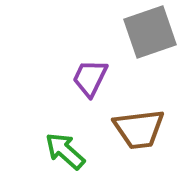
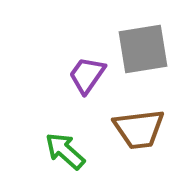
gray square: moved 7 px left, 17 px down; rotated 10 degrees clockwise
purple trapezoid: moved 3 px left, 3 px up; rotated 9 degrees clockwise
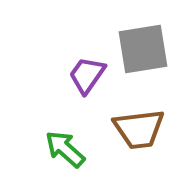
green arrow: moved 2 px up
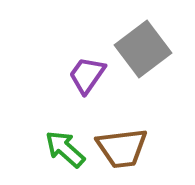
gray square: rotated 28 degrees counterclockwise
brown trapezoid: moved 17 px left, 19 px down
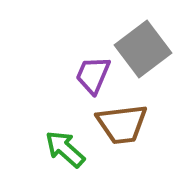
purple trapezoid: moved 6 px right; rotated 12 degrees counterclockwise
brown trapezoid: moved 24 px up
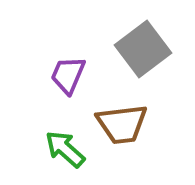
purple trapezoid: moved 25 px left
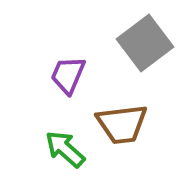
gray square: moved 2 px right, 6 px up
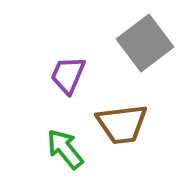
green arrow: rotated 9 degrees clockwise
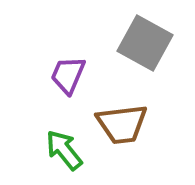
gray square: rotated 24 degrees counterclockwise
green arrow: moved 1 px left, 1 px down
